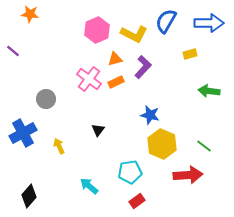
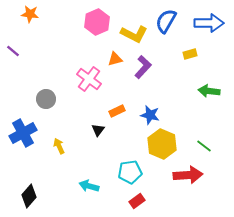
pink hexagon: moved 8 px up
orange rectangle: moved 1 px right, 29 px down
cyan arrow: rotated 24 degrees counterclockwise
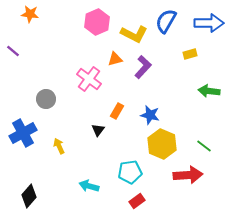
orange rectangle: rotated 35 degrees counterclockwise
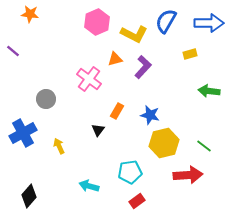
yellow hexagon: moved 2 px right, 1 px up; rotated 24 degrees clockwise
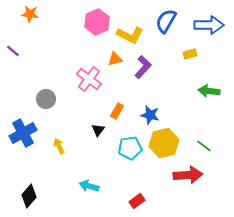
blue arrow: moved 2 px down
yellow L-shape: moved 4 px left, 1 px down
cyan pentagon: moved 24 px up
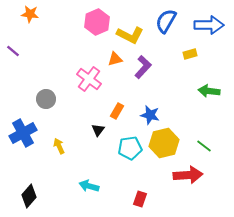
red rectangle: moved 3 px right, 2 px up; rotated 35 degrees counterclockwise
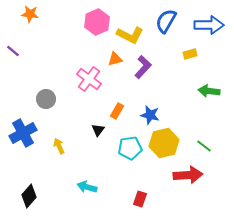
cyan arrow: moved 2 px left, 1 px down
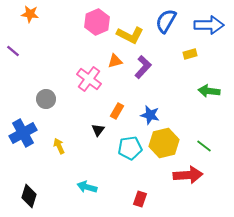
orange triangle: moved 2 px down
black diamond: rotated 25 degrees counterclockwise
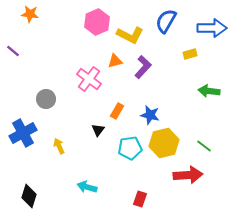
blue arrow: moved 3 px right, 3 px down
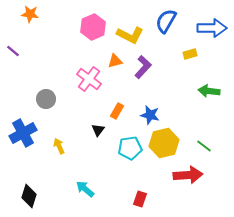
pink hexagon: moved 4 px left, 5 px down
cyan arrow: moved 2 px left, 2 px down; rotated 24 degrees clockwise
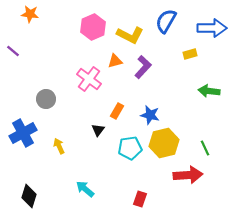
green line: moved 1 px right, 2 px down; rotated 28 degrees clockwise
